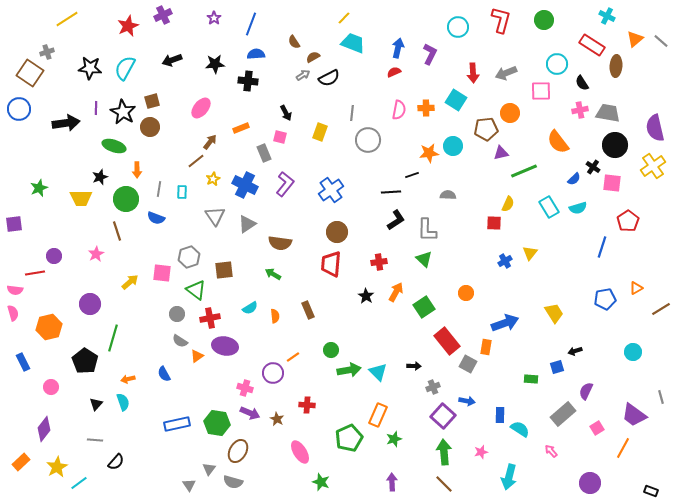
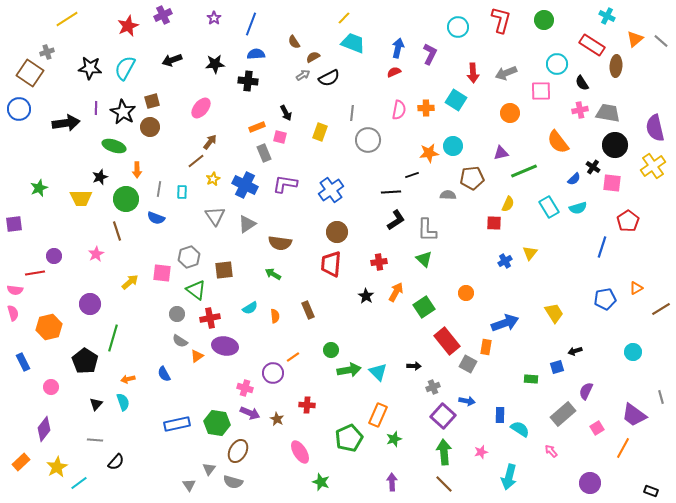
orange rectangle at (241, 128): moved 16 px right, 1 px up
brown pentagon at (486, 129): moved 14 px left, 49 px down
purple L-shape at (285, 184): rotated 120 degrees counterclockwise
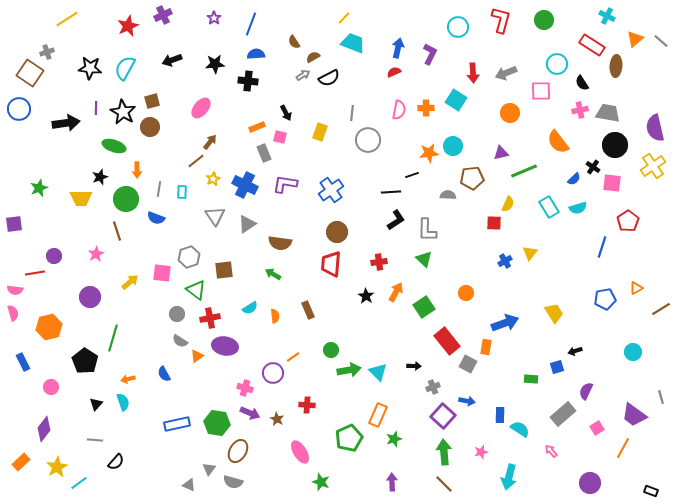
purple circle at (90, 304): moved 7 px up
gray triangle at (189, 485): rotated 32 degrees counterclockwise
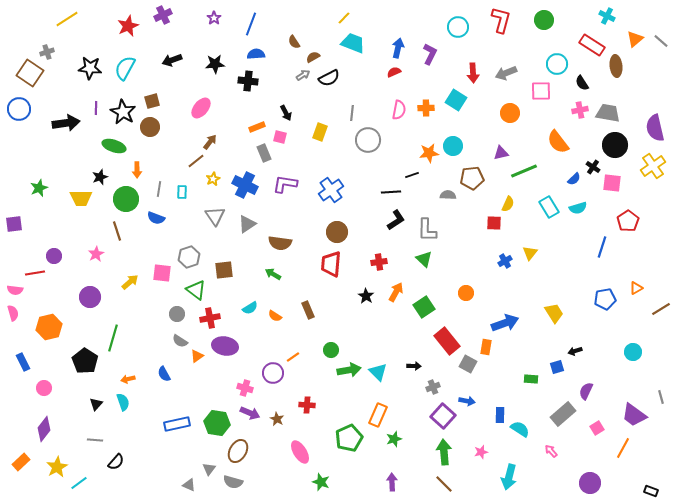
brown ellipse at (616, 66): rotated 10 degrees counterclockwise
orange semicircle at (275, 316): rotated 128 degrees clockwise
pink circle at (51, 387): moved 7 px left, 1 px down
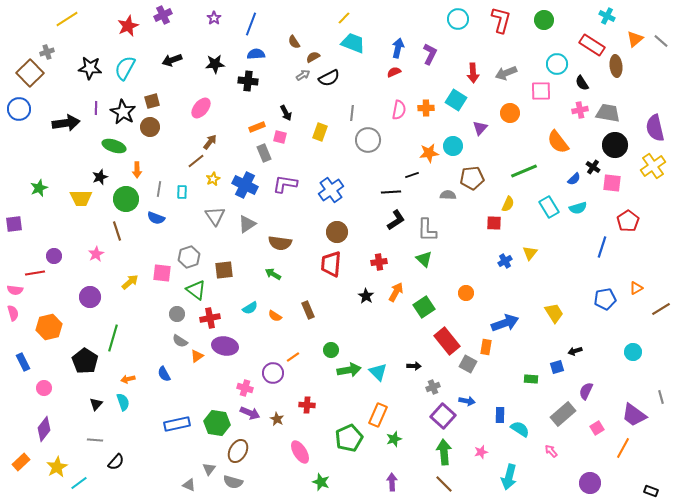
cyan circle at (458, 27): moved 8 px up
brown square at (30, 73): rotated 12 degrees clockwise
purple triangle at (501, 153): moved 21 px left, 25 px up; rotated 35 degrees counterclockwise
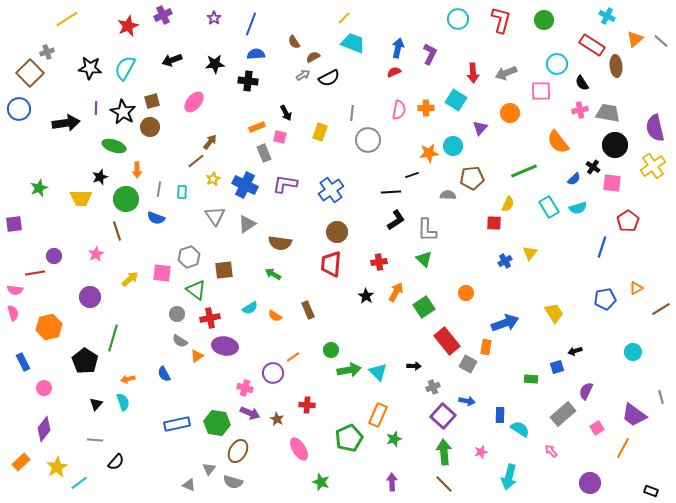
pink ellipse at (201, 108): moved 7 px left, 6 px up
yellow arrow at (130, 282): moved 3 px up
pink ellipse at (300, 452): moved 1 px left, 3 px up
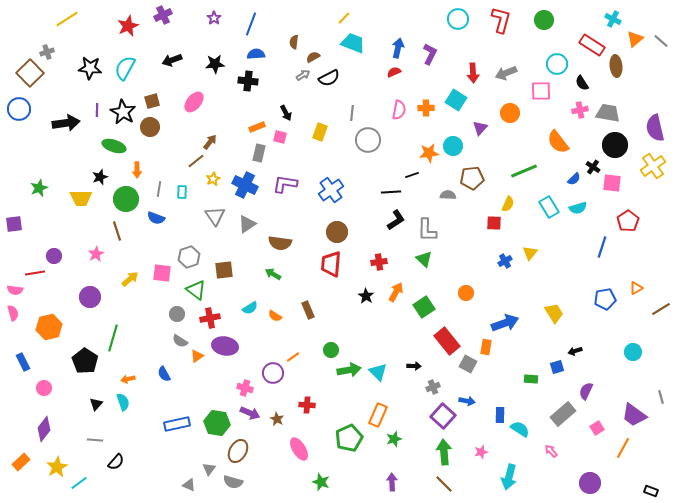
cyan cross at (607, 16): moved 6 px right, 3 px down
brown semicircle at (294, 42): rotated 40 degrees clockwise
purple line at (96, 108): moved 1 px right, 2 px down
gray rectangle at (264, 153): moved 5 px left; rotated 36 degrees clockwise
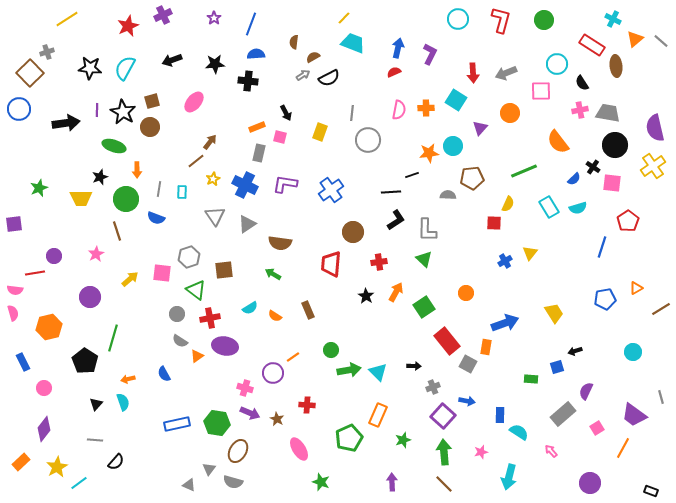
brown circle at (337, 232): moved 16 px right
cyan semicircle at (520, 429): moved 1 px left, 3 px down
green star at (394, 439): moved 9 px right, 1 px down
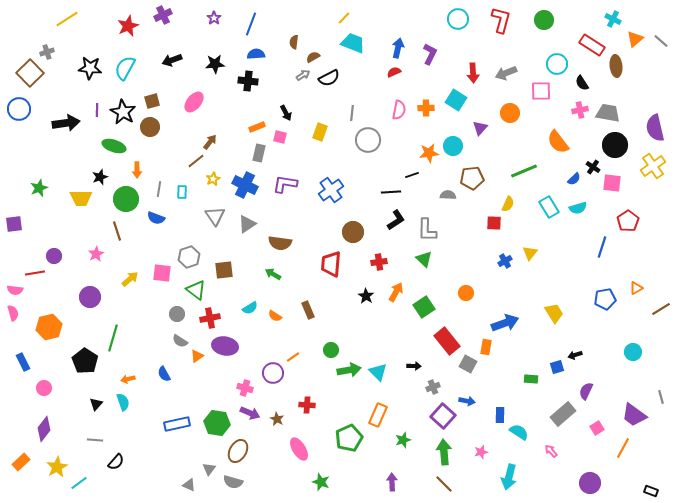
black arrow at (575, 351): moved 4 px down
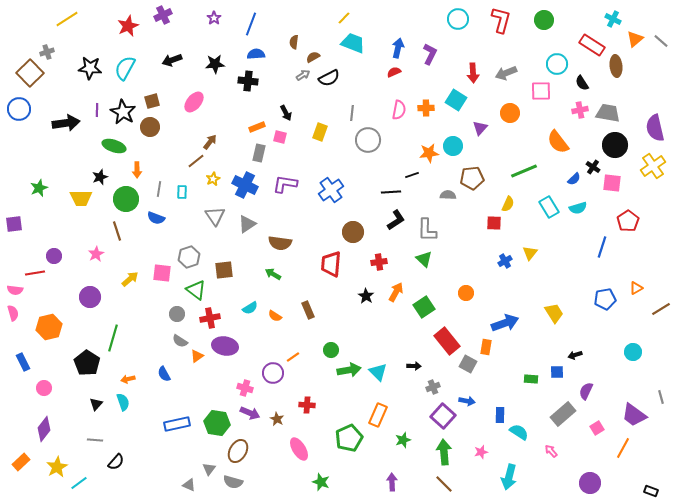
black pentagon at (85, 361): moved 2 px right, 2 px down
blue square at (557, 367): moved 5 px down; rotated 16 degrees clockwise
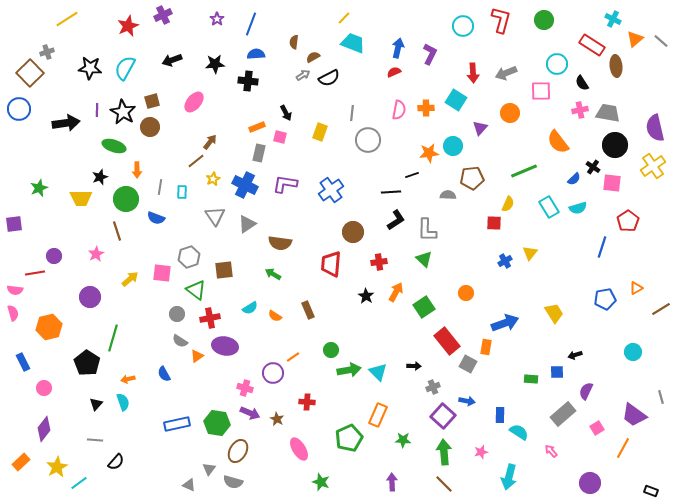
purple star at (214, 18): moved 3 px right, 1 px down
cyan circle at (458, 19): moved 5 px right, 7 px down
gray line at (159, 189): moved 1 px right, 2 px up
red cross at (307, 405): moved 3 px up
green star at (403, 440): rotated 21 degrees clockwise
